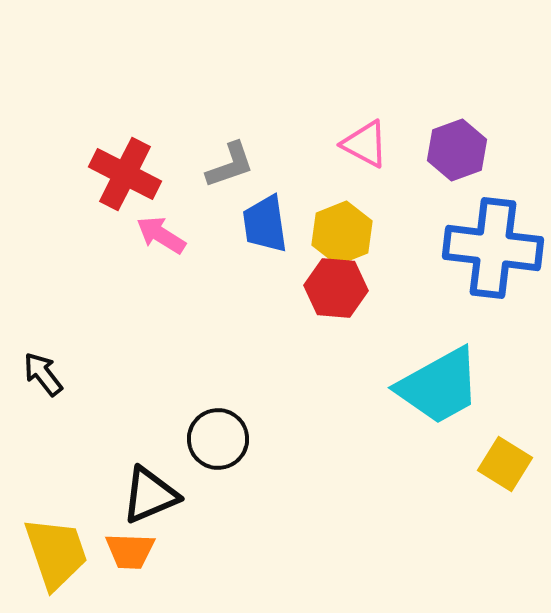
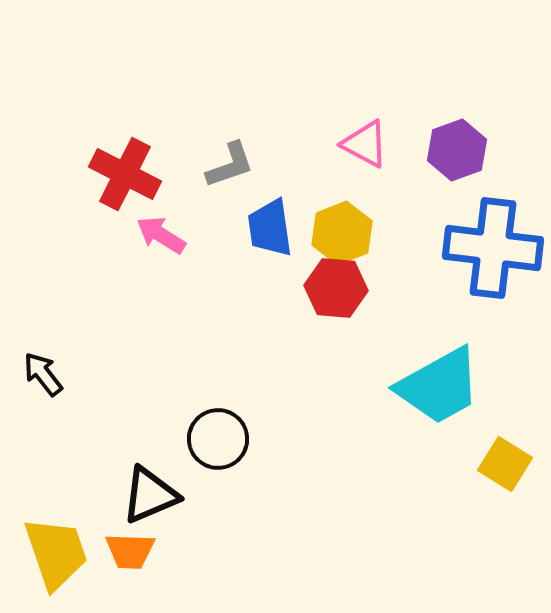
blue trapezoid: moved 5 px right, 4 px down
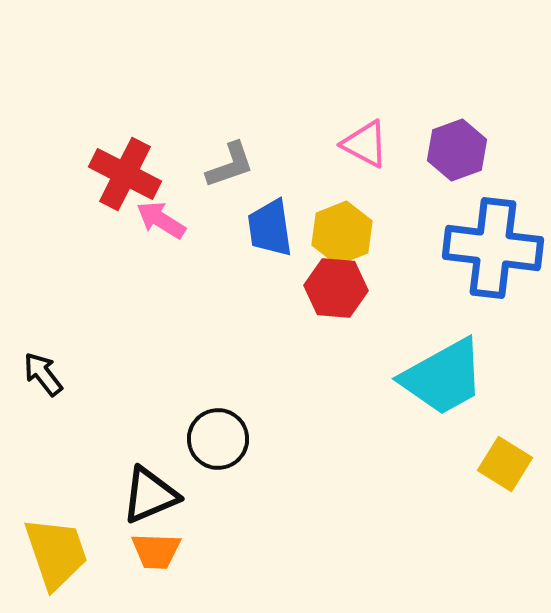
pink arrow: moved 15 px up
cyan trapezoid: moved 4 px right, 9 px up
orange trapezoid: moved 26 px right
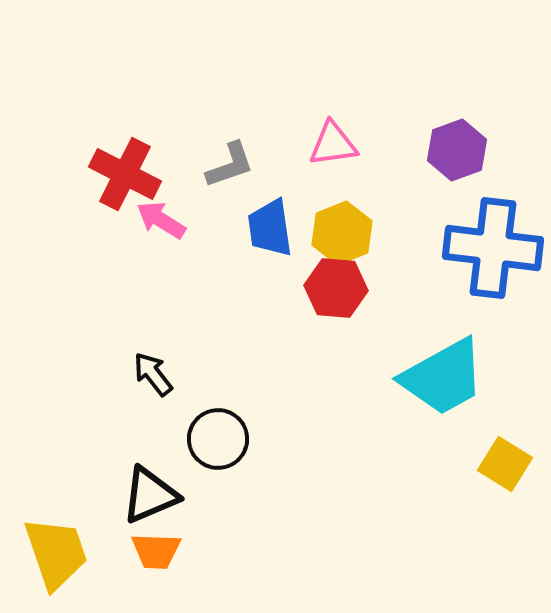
pink triangle: moved 32 px left; rotated 36 degrees counterclockwise
black arrow: moved 110 px right
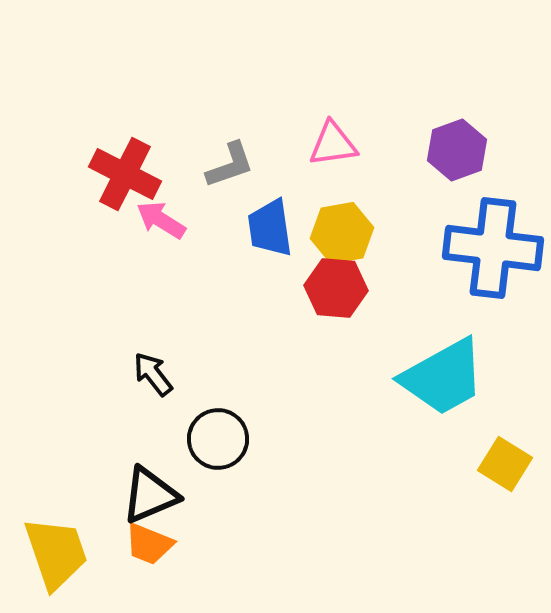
yellow hexagon: rotated 12 degrees clockwise
orange trapezoid: moved 7 px left, 7 px up; rotated 20 degrees clockwise
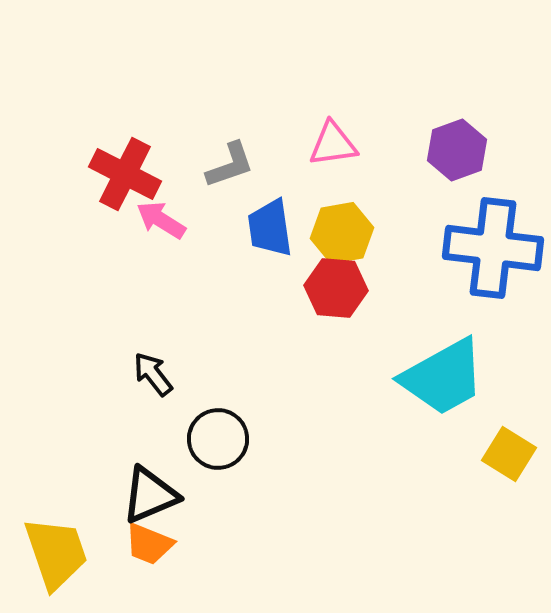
yellow square: moved 4 px right, 10 px up
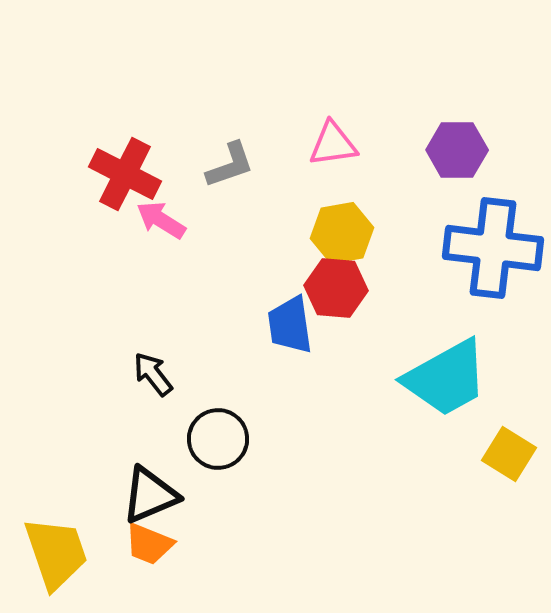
purple hexagon: rotated 20 degrees clockwise
blue trapezoid: moved 20 px right, 97 px down
cyan trapezoid: moved 3 px right, 1 px down
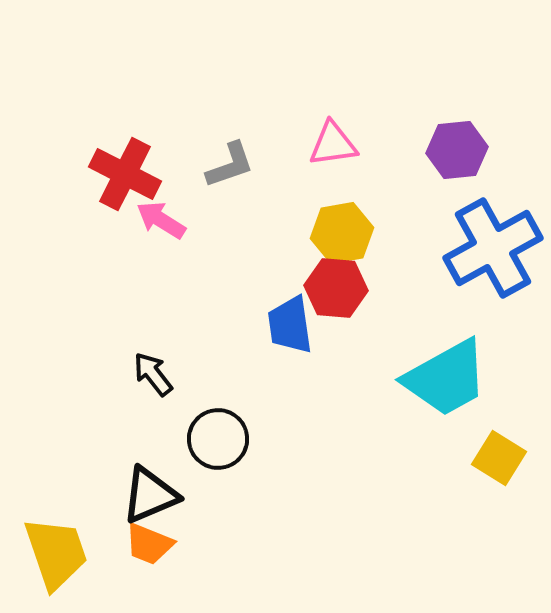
purple hexagon: rotated 6 degrees counterclockwise
blue cross: rotated 36 degrees counterclockwise
yellow square: moved 10 px left, 4 px down
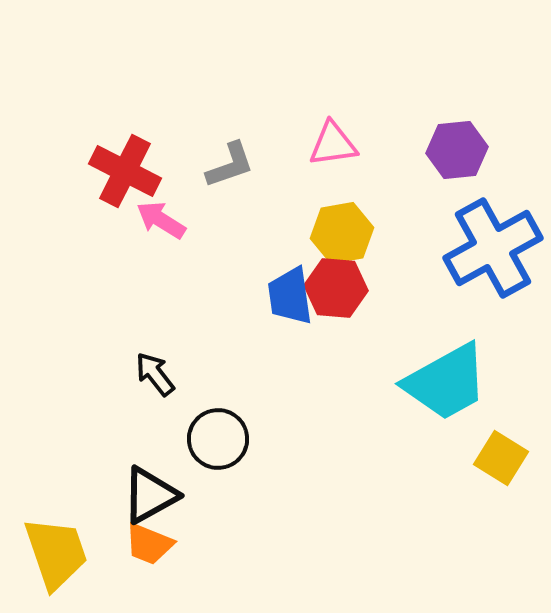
red cross: moved 3 px up
blue trapezoid: moved 29 px up
black arrow: moved 2 px right
cyan trapezoid: moved 4 px down
yellow square: moved 2 px right
black triangle: rotated 6 degrees counterclockwise
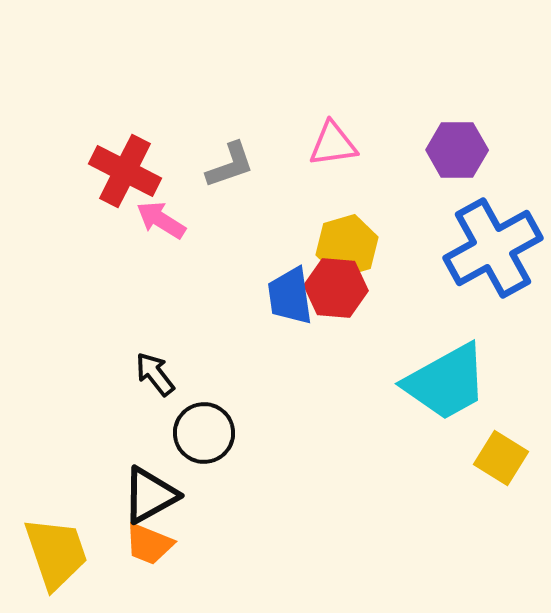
purple hexagon: rotated 6 degrees clockwise
yellow hexagon: moved 5 px right, 13 px down; rotated 6 degrees counterclockwise
black circle: moved 14 px left, 6 px up
